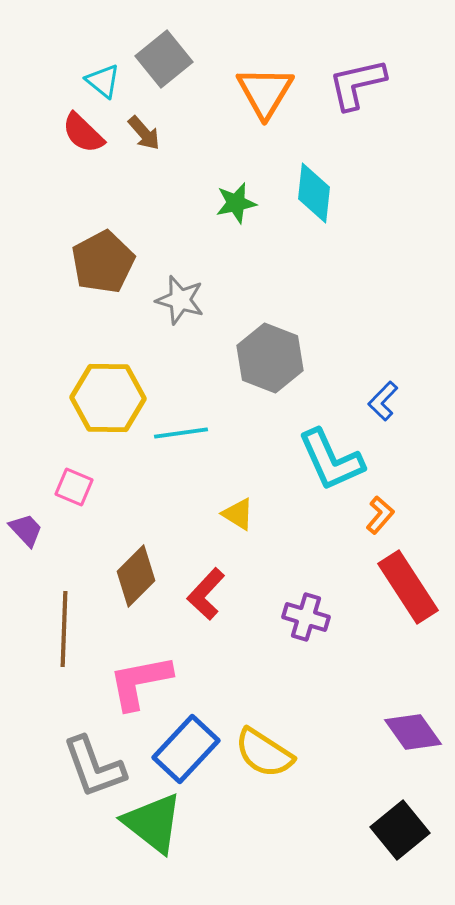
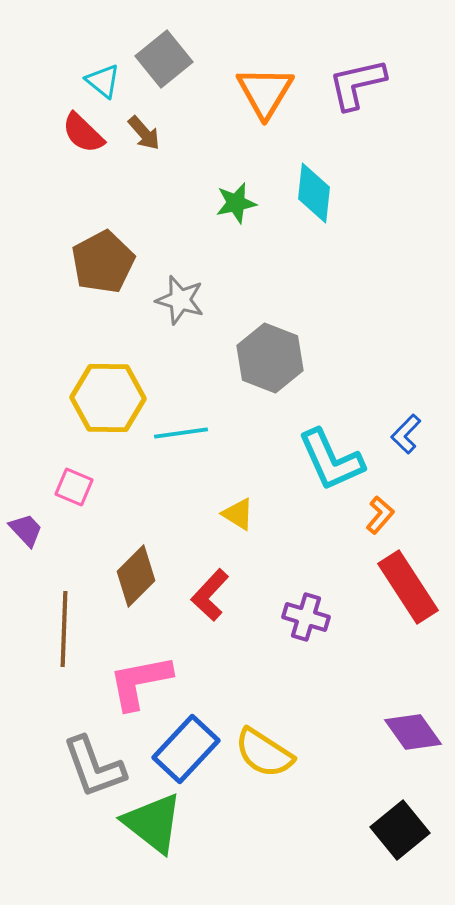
blue L-shape: moved 23 px right, 33 px down
red L-shape: moved 4 px right, 1 px down
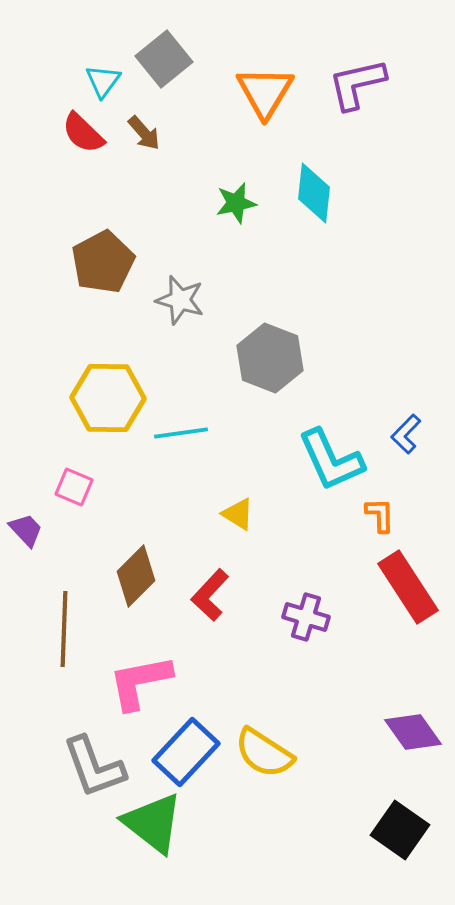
cyan triangle: rotated 27 degrees clockwise
orange L-shape: rotated 42 degrees counterclockwise
blue rectangle: moved 3 px down
black square: rotated 16 degrees counterclockwise
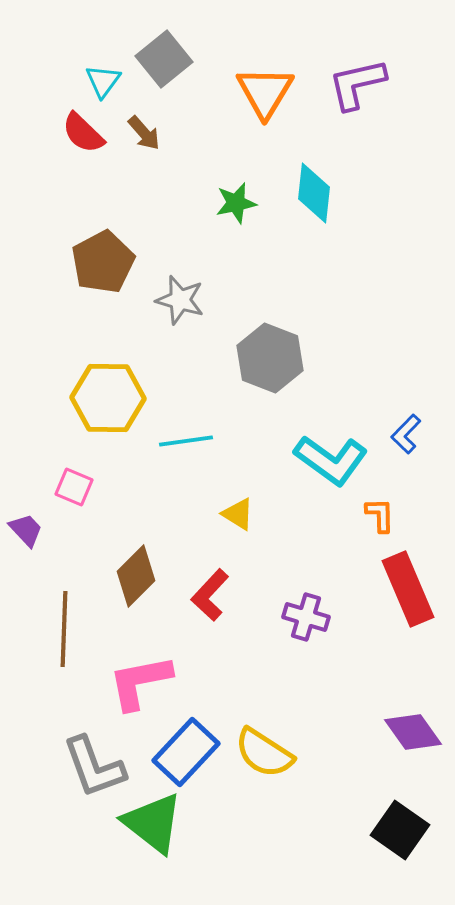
cyan line: moved 5 px right, 8 px down
cyan L-shape: rotated 30 degrees counterclockwise
red rectangle: moved 2 px down; rotated 10 degrees clockwise
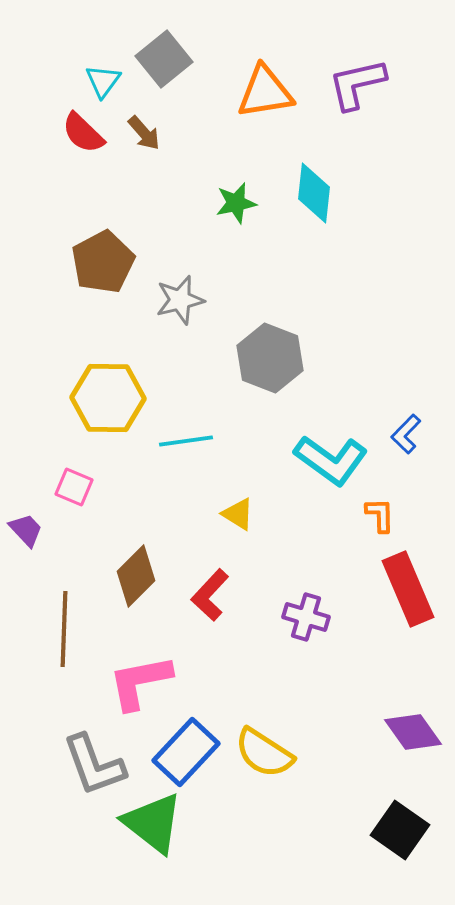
orange triangle: rotated 50 degrees clockwise
gray star: rotated 30 degrees counterclockwise
gray L-shape: moved 2 px up
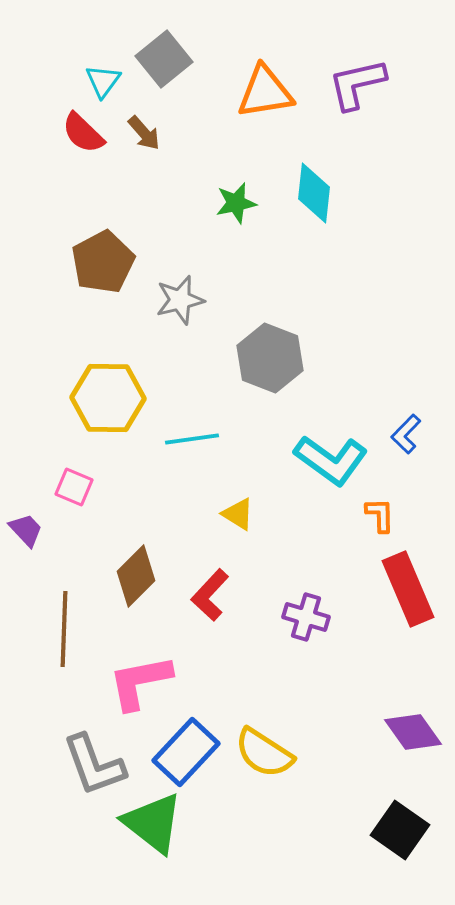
cyan line: moved 6 px right, 2 px up
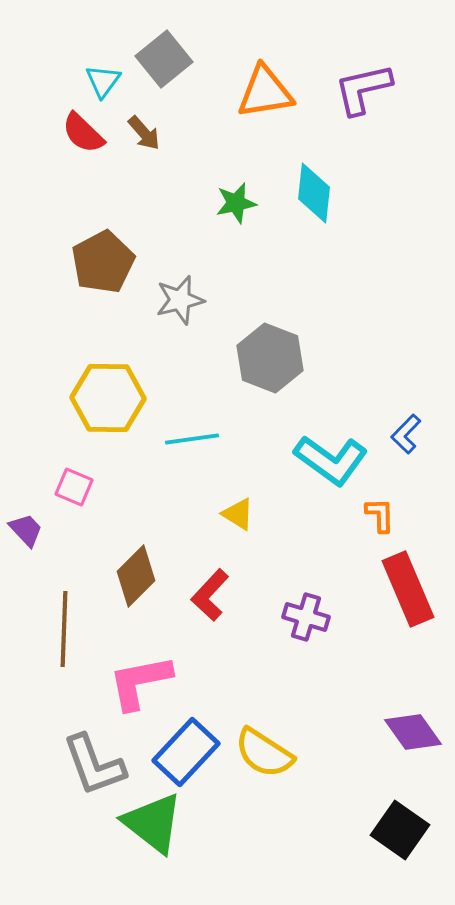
purple L-shape: moved 6 px right, 5 px down
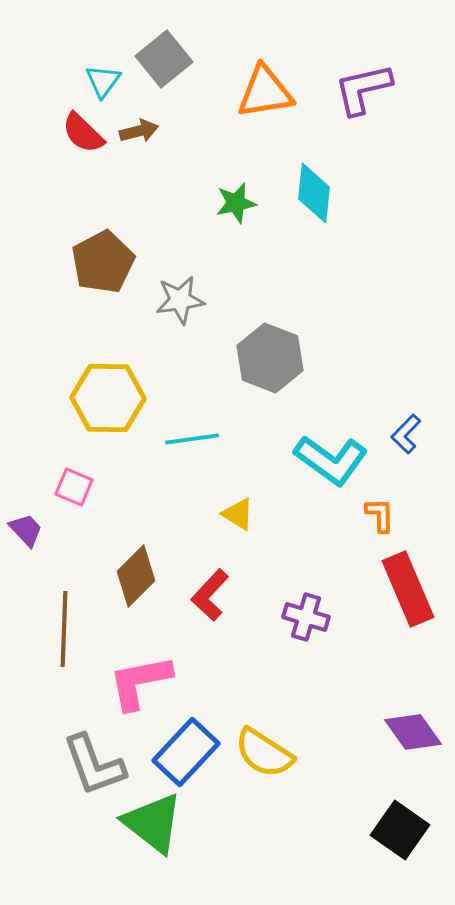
brown arrow: moved 5 px left, 2 px up; rotated 63 degrees counterclockwise
gray star: rotated 6 degrees clockwise
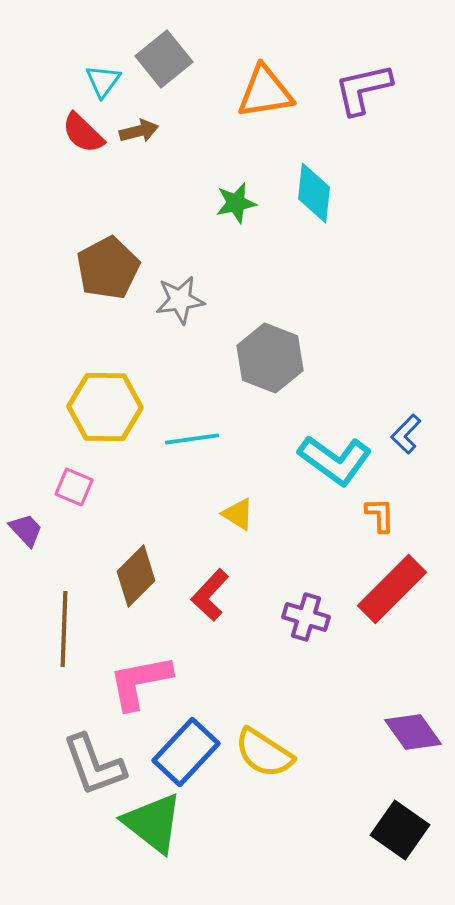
brown pentagon: moved 5 px right, 6 px down
yellow hexagon: moved 3 px left, 9 px down
cyan L-shape: moved 4 px right
red rectangle: moved 16 px left; rotated 68 degrees clockwise
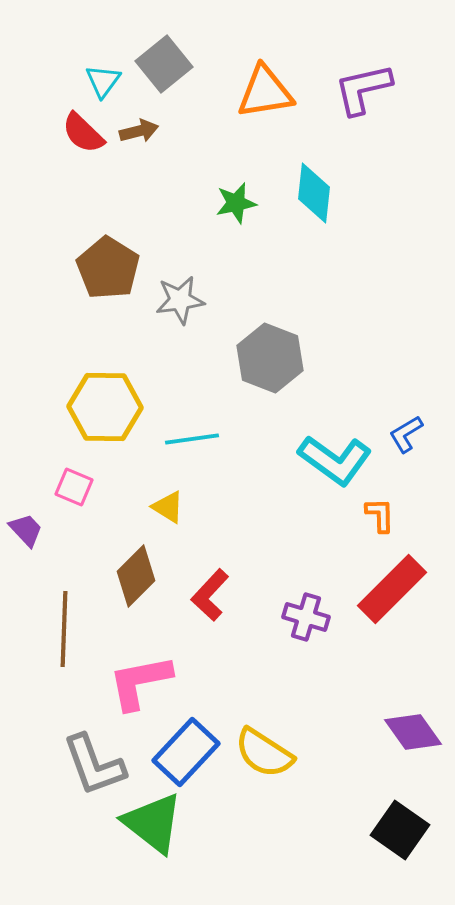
gray square: moved 5 px down
brown pentagon: rotated 12 degrees counterclockwise
blue L-shape: rotated 15 degrees clockwise
yellow triangle: moved 70 px left, 7 px up
